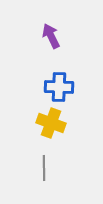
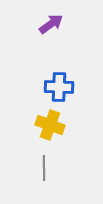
purple arrow: moved 12 px up; rotated 80 degrees clockwise
yellow cross: moved 1 px left, 2 px down
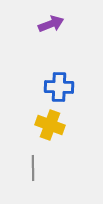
purple arrow: rotated 15 degrees clockwise
gray line: moved 11 px left
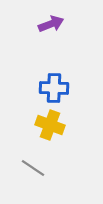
blue cross: moved 5 px left, 1 px down
gray line: rotated 55 degrees counterclockwise
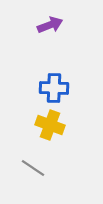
purple arrow: moved 1 px left, 1 px down
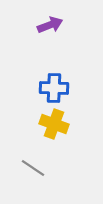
yellow cross: moved 4 px right, 1 px up
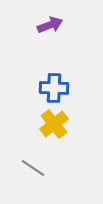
yellow cross: rotated 32 degrees clockwise
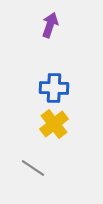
purple arrow: rotated 50 degrees counterclockwise
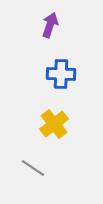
blue cross: moved 7 px right, 14 px up
